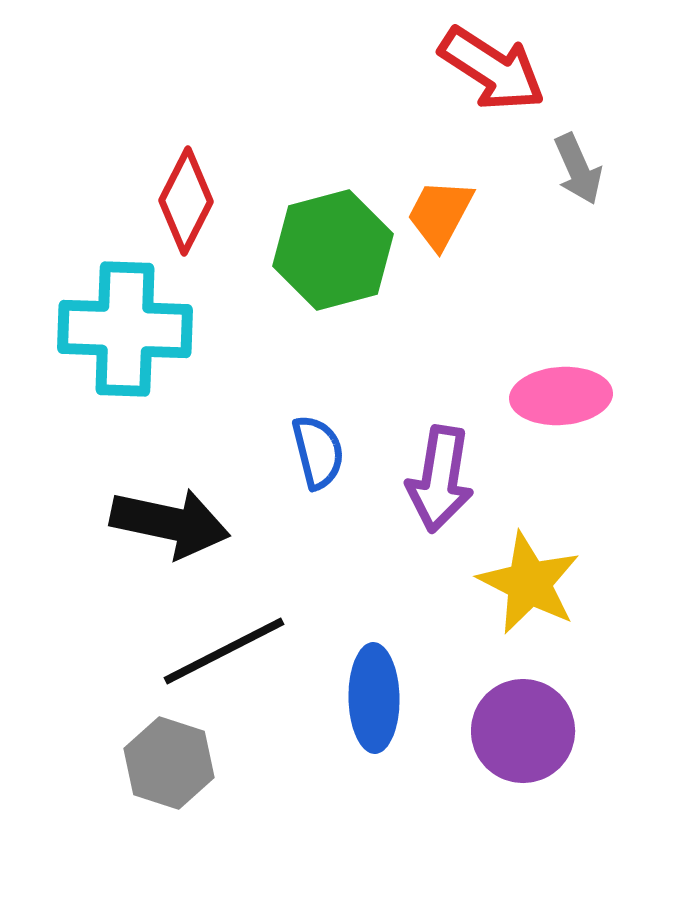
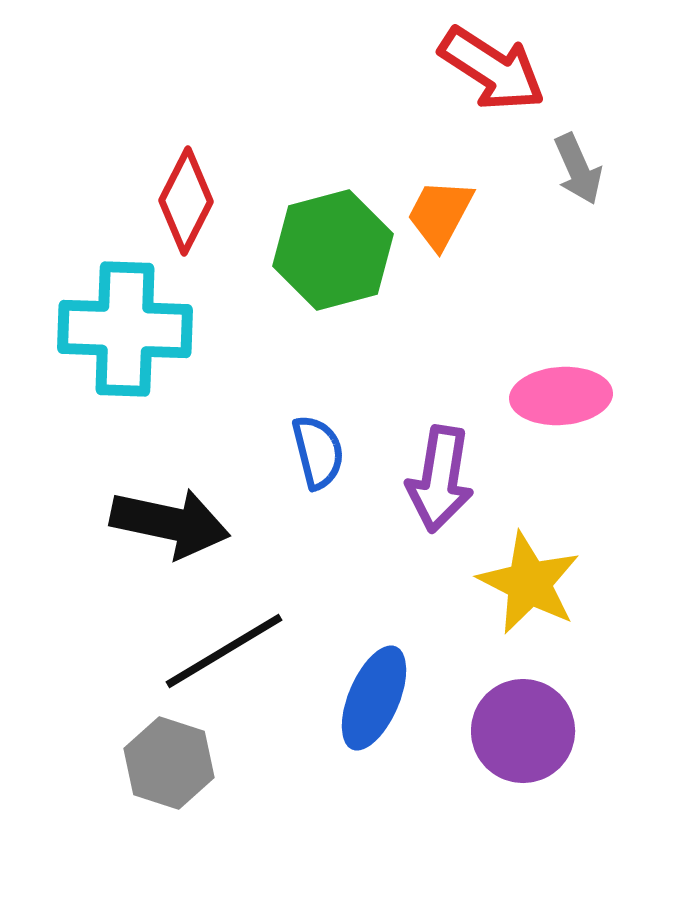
black line: rotated 4 degrees counterclockwise
blue ellipse: rotated 24 degrees clockwise
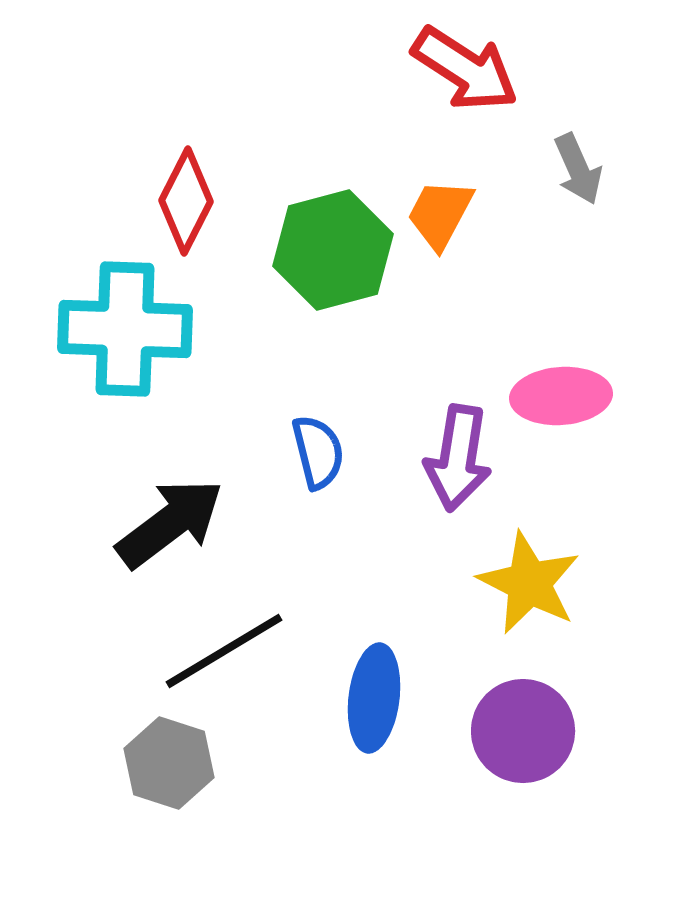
red arrow: moved 27 px left
purple arrow: moved 18 px right, 21 px up
black arrow: rotated 49 degrees counterclockwise
blue ellipse: rotated 16 degrees counterclockwise
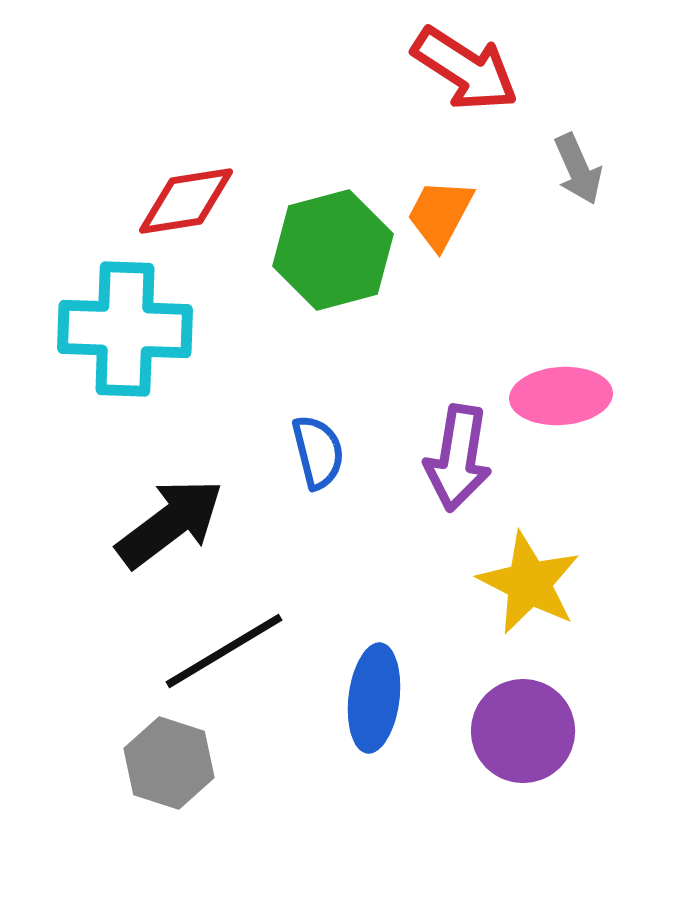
red diamond: rotated 54 degrees clockwise
